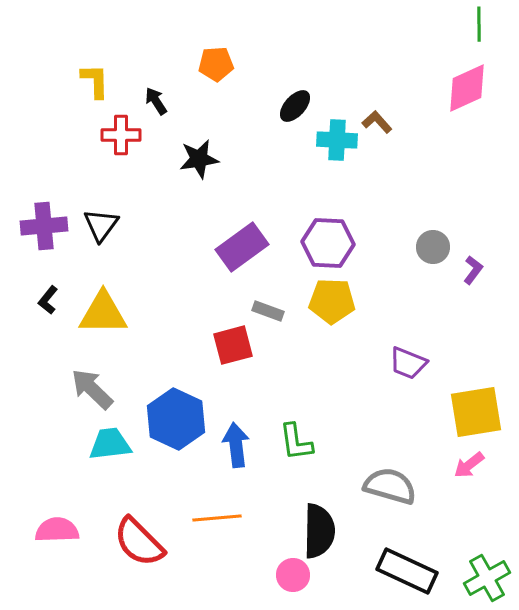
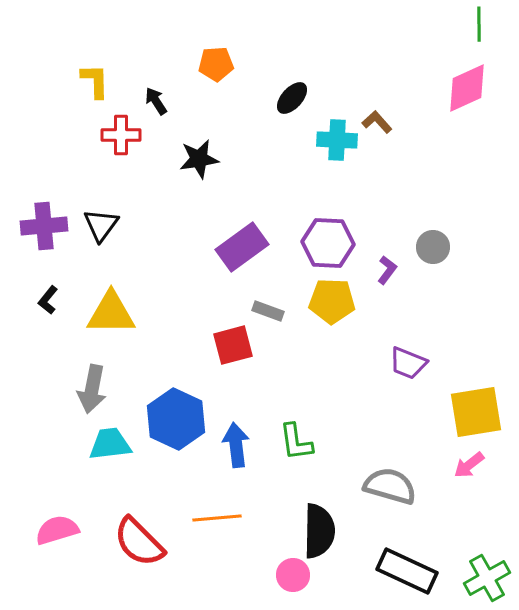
black ellipse: moved 3 px left, 8 px up
purple L-shape: moved 86 px left
yellow triangle: moved 8 px right
gray arrow: rotated 123 degrees counterclockwise
pink semicircle: rotated 15 degrees counterclockwise
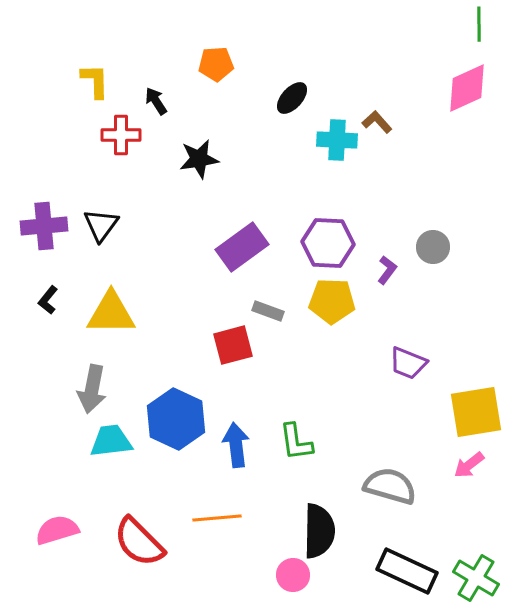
cyan trapezoid: moved 1 px right, 3 px up
green cross: moved 11 px left; rotated 30 degrees counterclockwise
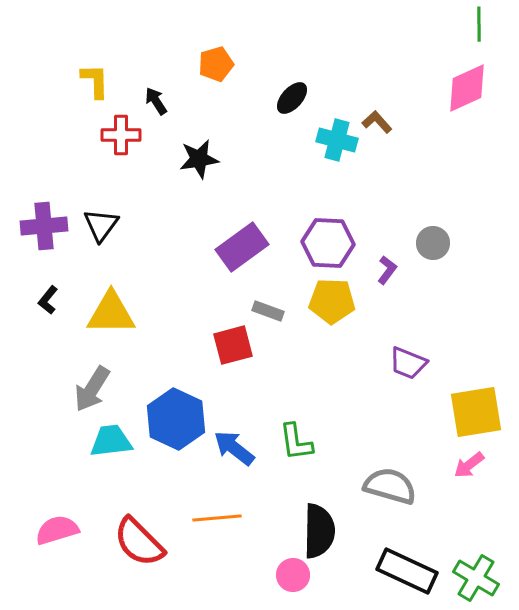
orange pentagon: rotated 12 degrees counterclockwise
cyan cross: rotated 12 degrees clockwise
gray circle: moved 4 px up
gray arrow: rotated 21 degrees clockwise
blue arrow: moved 2 px left, 3 px down; rotated 45 degrees counterclockwise
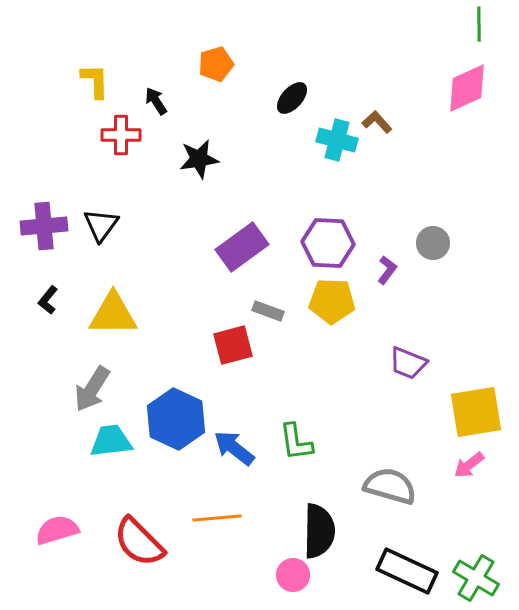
yellow triangle: moved 2 px right, 1 px down
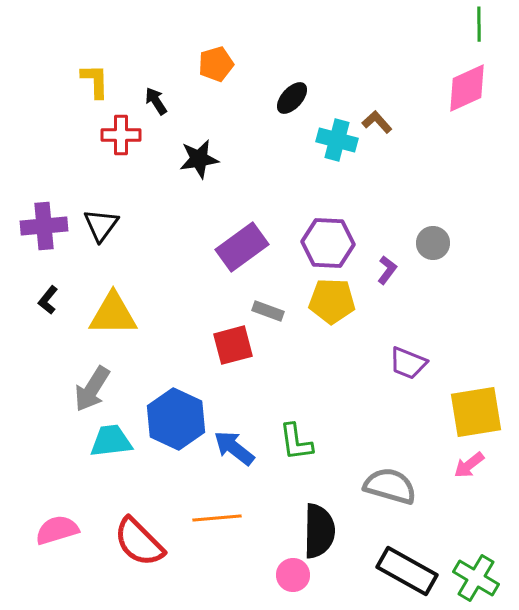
black rectangle: rotated 4 degrees clockwise
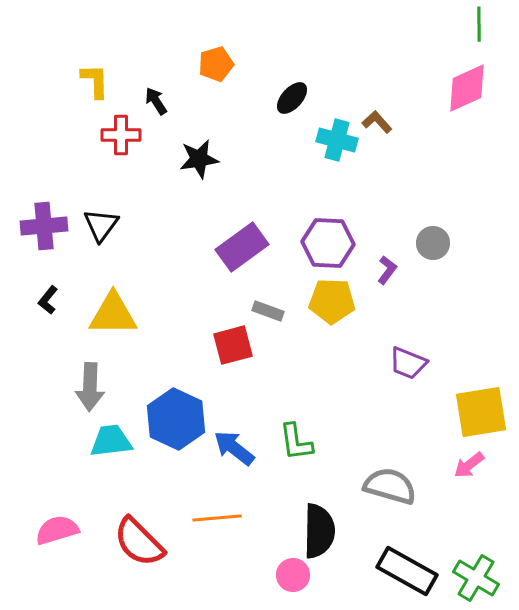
gray arrow: moved 2 px left, 2 px up; rotated 30 degrees counterclockwise
yellow square: moved 5 px right
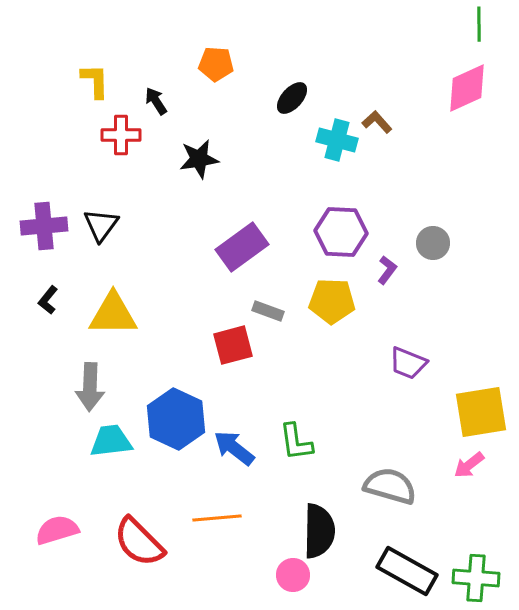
orange pentagon: rotated 20 degrees clockwise
purple hexagon: moved 13 px right, 11 px up
green cross: rotated 27 degrees counterclockwise
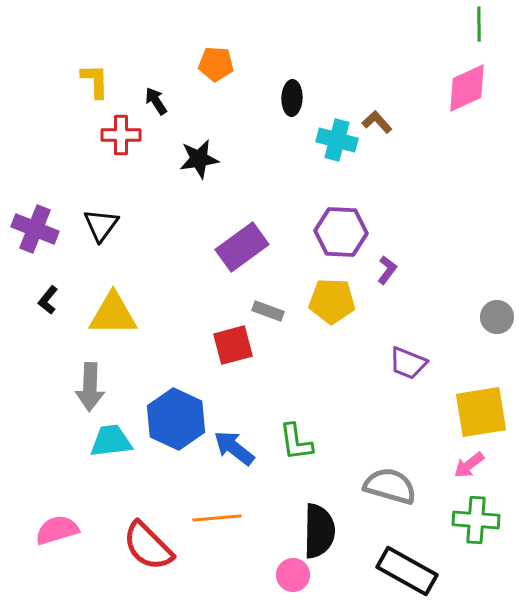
black ellipse: rotated 40 degrees counterclockwise
purple cross: moved 9 px left, 3 px down; rotated 27 degrees clockwise
gray circle: moved 64 px right, 74 px down
red semicircle: moved 9 px right, 4 px down
green cross: moved 58 px up
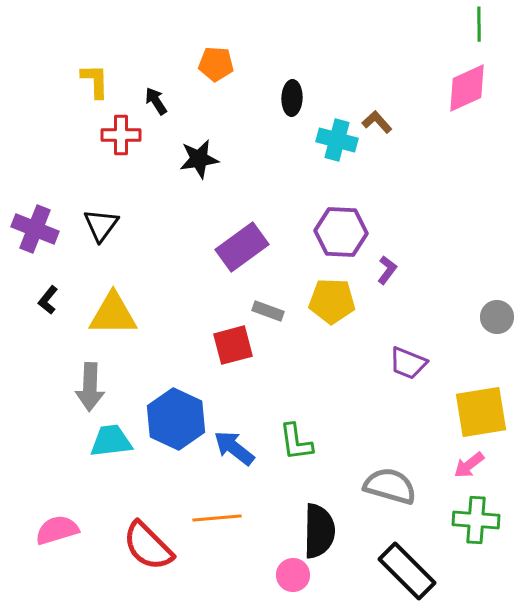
black rectangle: rotated 16 degrees clockwise
